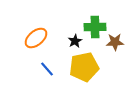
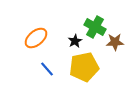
green cross: rotated 30 degrees clockwise
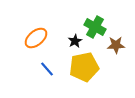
brown star: moved 1 px right, 3 px down
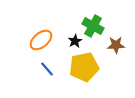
green cross: moved 2 px left, 1 px up
orange ellipse: moved 5 px right, 2 px down
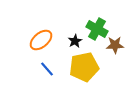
green cross: moved 4 px right, 3 px down
brown star: moved 1 px left
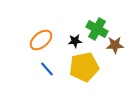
black star: rotated 24 degrees clockwise
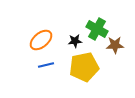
blue line: moved 1 px left, 4 px up; rotated 63 degrees counterclockwise
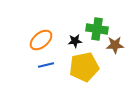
green cross: rotated 20 degrees counterclockwise
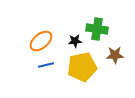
orange ellipse: moved 1 px down
brown star: moved 10 px down
yellow pentagon: moved 2 px left
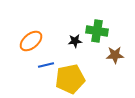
green cross: moved 2 px down
orange ellipse: moved 10 px left
yellow pentagon: moved 12 px left, 12 px down
